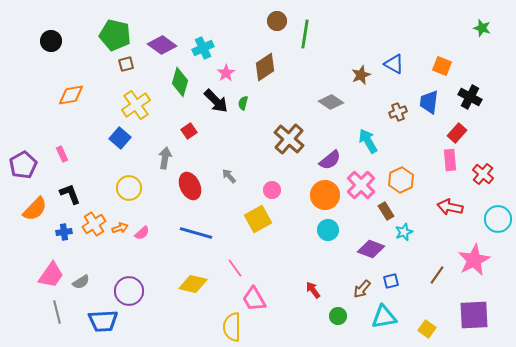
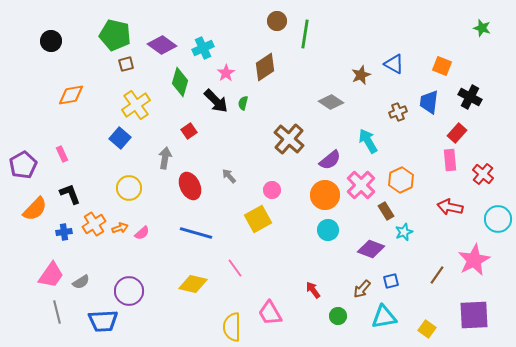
pink trapezoid at (254, 299): moved 16 px right, 14 px down
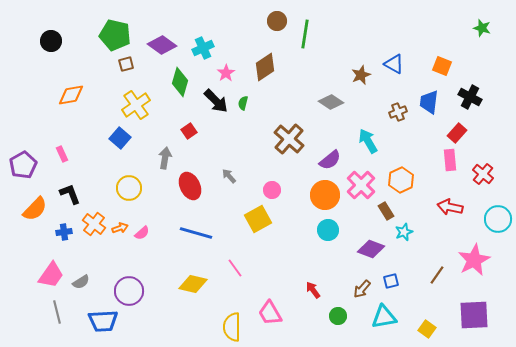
orange cross at (94, 224): rotated 20 degrees counterclockwise
